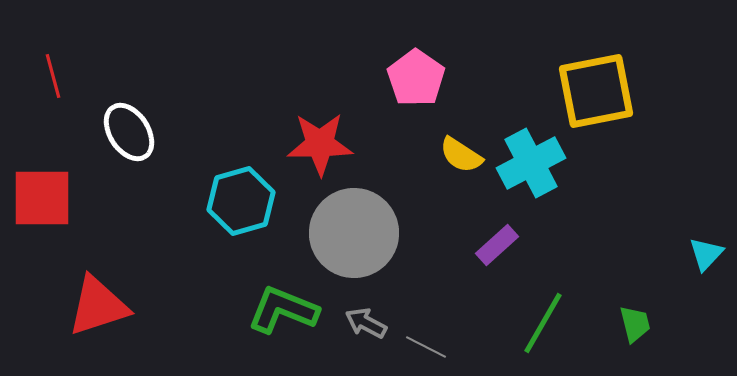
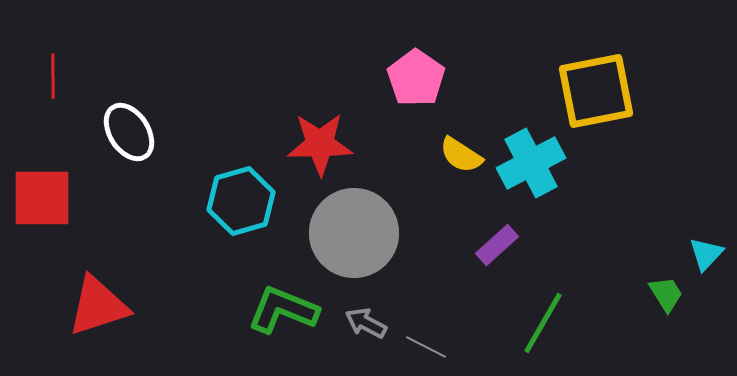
red line: rotated 15 degrees clockwise
green trapezoid: moved 31 px right, 30 px up; rotated 18 degrees counterclockwise
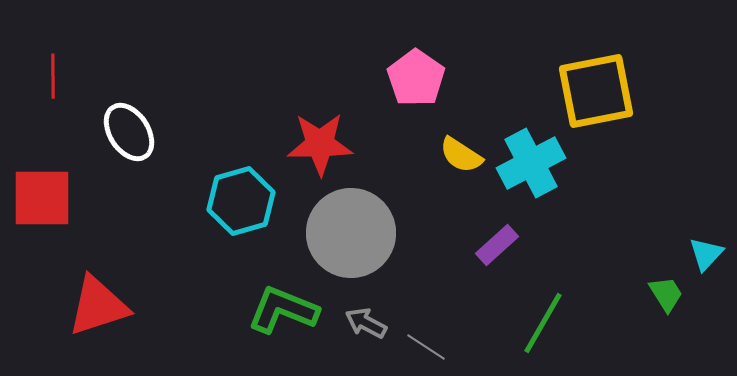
gray circle: moved 3 px left
gray line: rotated 6 degrees clockwise
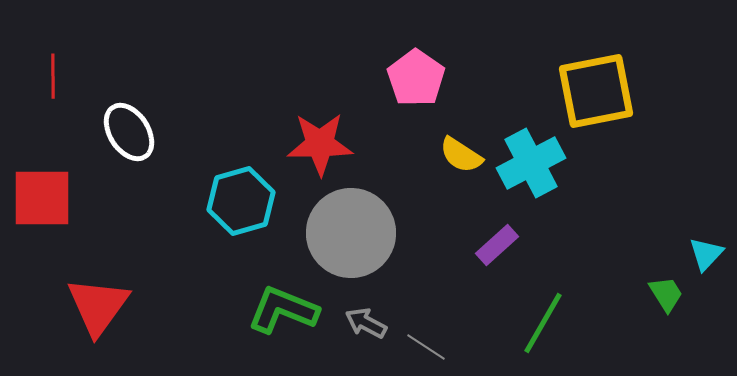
red triangle: rotated 36 degrees counterclockwise
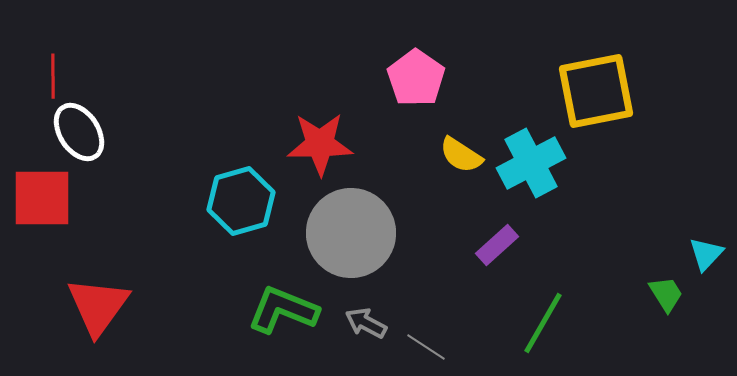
white ellipse: moved 50 px left
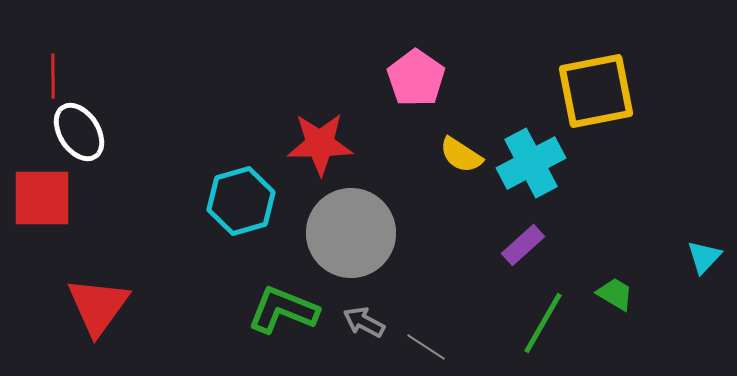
purple rectangle: moved 26 px right
cyan triangle: moved 2 px left, 3 px down
green trapezoid: moved 51 px left; rotated 27 degrees counterclockwise
gray arrow: moved 2 px left, 1 px up
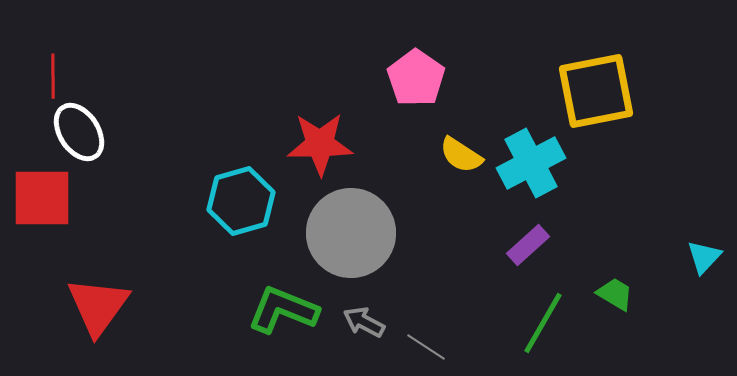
purple rectangle: moved 5 px right
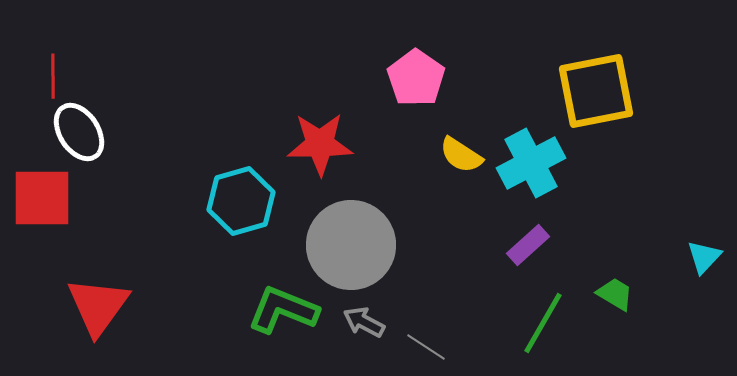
gray circle: moved 12 px down
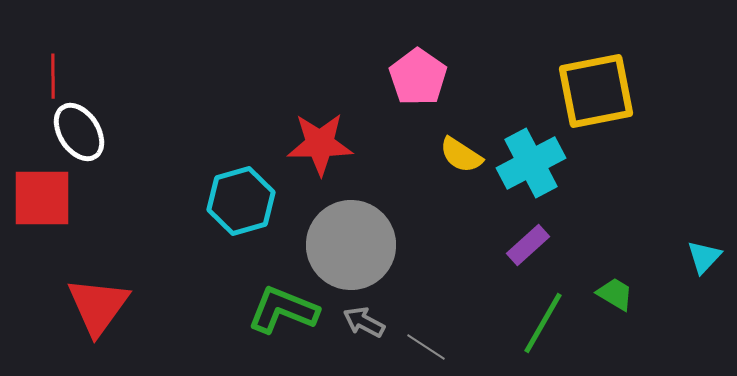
pink pentagon: moved 2 px right, 1 px up
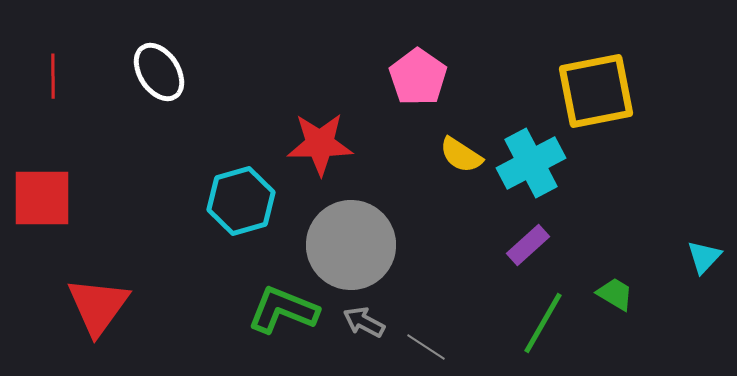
white ellipse: moved 80 px right, 60 px up
